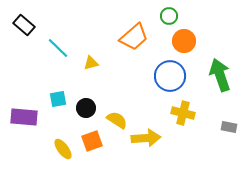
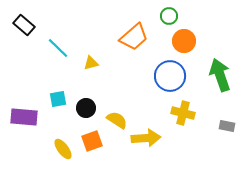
gray rectangle: moved 2 px left, 1 px up
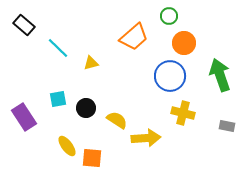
orange circle: moved 2 px down
purple rectangle: rotated 52 degrees clockwise
orange square: moved 17 px down; rotated 25 degrees clockwise
yellow ellipse: moved 4 px right, 3 px up
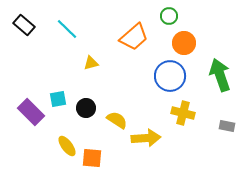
cyan line: moved 9 px right, 19 px up
purple rectangle: moved 7 px right, 5 px up; rotated 12 degrees counterclockwise
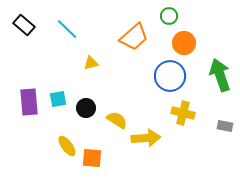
purple rectangle: moved 2 px left, 10 px up; rotated 40 degrees clockwise
gray rectangle: moved 2 px left
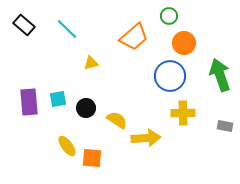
yellow cross: rotated 15 degrees counterclockwise
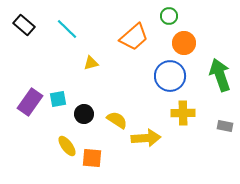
purple rectangle: moved 1 px right; rotated 40 degrees clockwise
black circle: moved 2 px left, 6 px down
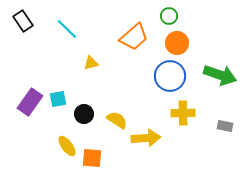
black rectangle: moved 1 px left, 4 px up; rotated 15 degrees clockwise
orange circle: moved 7 px left
green arrow: rotated 128 degrees clockwise
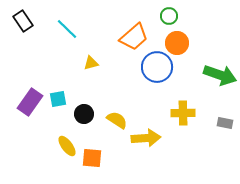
blue circle: moved 13 px left, 9 px up
gray rectangle: moved 3 px up
